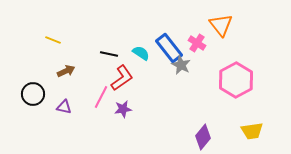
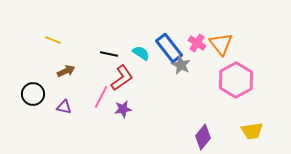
orange triangle: moved 19 px down
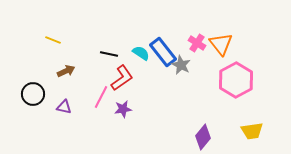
blue rectangle: moved 6 px left, 4 px down
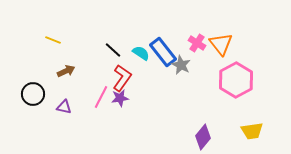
black line: moved 4 px right, 4 px up; rotated 30 degrees clockwise
red L-shape: rotated 20 degrees counterclockwise
purple star: moved 3 px left, 11 px up
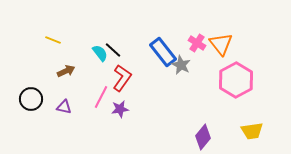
cyan semicircle: moved 41 px left; rotated 18 degrees clockwise
black circle: moved 2 px left, 5 px down
purple star: moved 11 px down
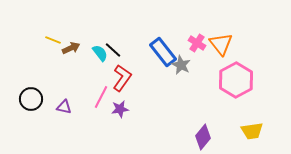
brown arrow: moved 5 px right, 23 px up
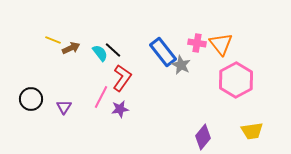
pink cross: rotated 24 degrees counterclockwise
purple triangle: rotated 49 degrees clockwise
